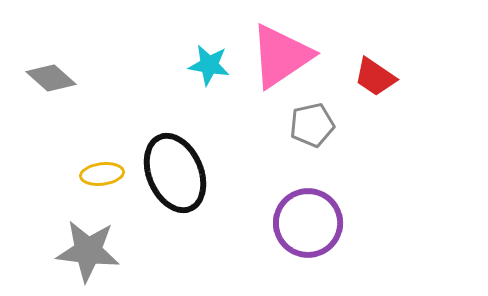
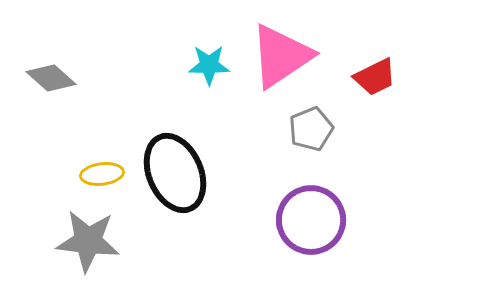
cyan star: rotated 9 degrees counterclockwise
red trapezoid: rotated 60 degrees counterclockwise
gray pentagon: moved 1 px left, 4 px down; rotated 9 degrees counterclockwise
purple circle: moved 3 px right, 3 px up
gray star: moved 10 px up
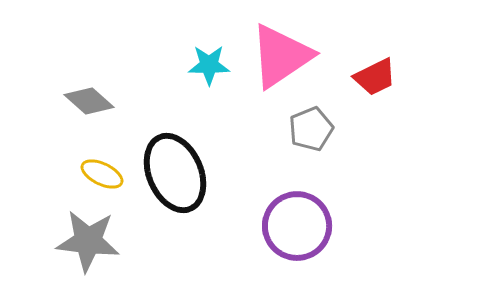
gray diamond: moved 38 px right, 23 px down
yellow ellipse: rotated 33 degrees clockwise
purple circle: moved 14 px left, 6 px down
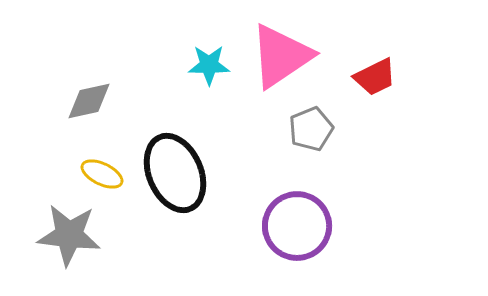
gray diamond: rotated 54 degrees counterclockwise
gray star: moved 19 px left, 6 px up
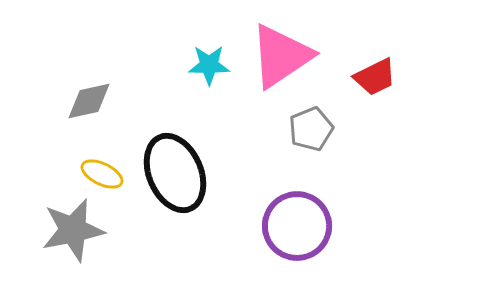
gray star: moved 4 px right, 5 px up; rotated 18 degrees counterclockwise
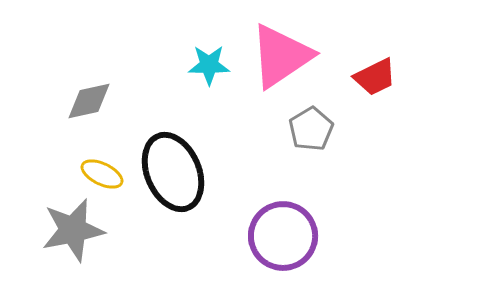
gray pentagon: rotated 9 degrees counterclockwise
black ellipse: moved 2 px left, 1 px up
purple circle: moved 14 px left, 10 px down
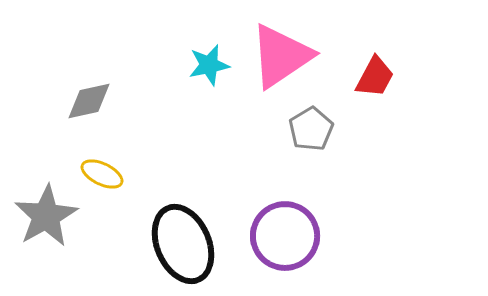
cyan star: rotated 12 degrees counterclockwise
red trapezoid: rotated 36 degrees counterclockwise
black ellipse: moved 10 px right, 72 px down
gray star: moved 27 px left, 14 px up; rotated 18 degrees counterclockwise
purple circle: moved 2 px right
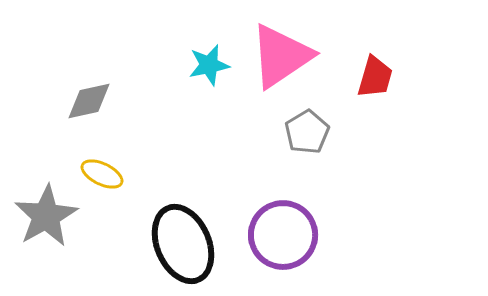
red trapezoid: rotated 12 degrees counterclockwise
gray pentagon: moved 4 px left, 3 px down
purple circle: moved 2 px left, 1 px up
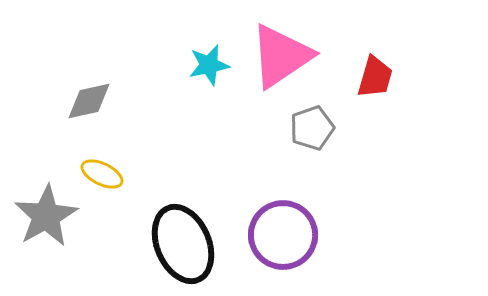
gray pentagon: moved 5 px right, 4 px up; rotated 12 degrees clockwise
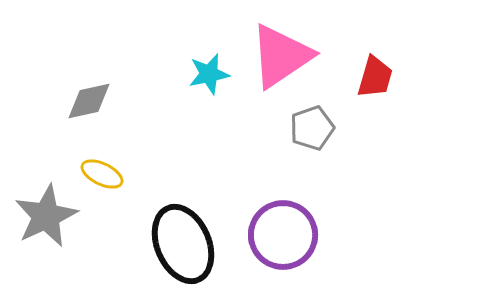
cyan star: moved 9 px down
gray star: rotated 4 degrees clockwise
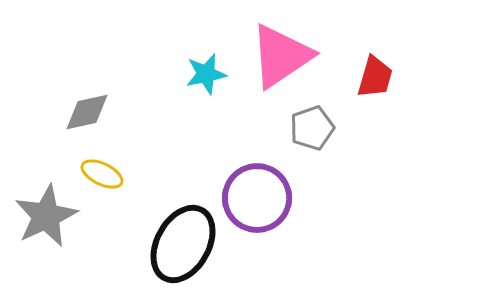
cyan star: moved 3 px left
gray diamond: moved 2 px left, 11 px down
purple circle: moved 26 px left, 37 px up
black ellipse: rotated 52 degrees clockwise
